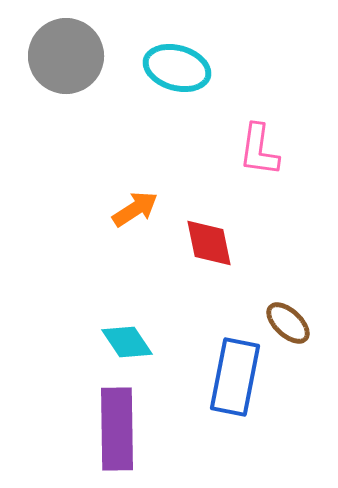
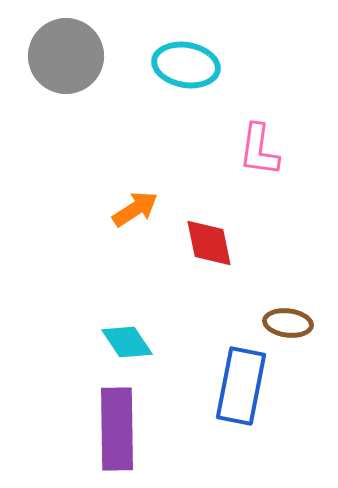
cyan ellipse: moved 9 px right, 3 px up; rotated 6 degrees counterclockwise
brown ellipse: rotated 36 degrees counterclockwise
blue rectangle: moved 6 px right, 9 px down
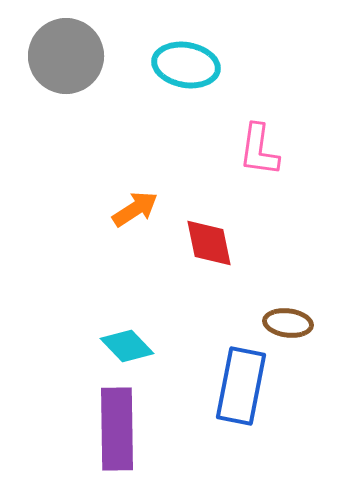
cyan diamond: moved 4 px down; rotated 10 degrees counterclockwise
